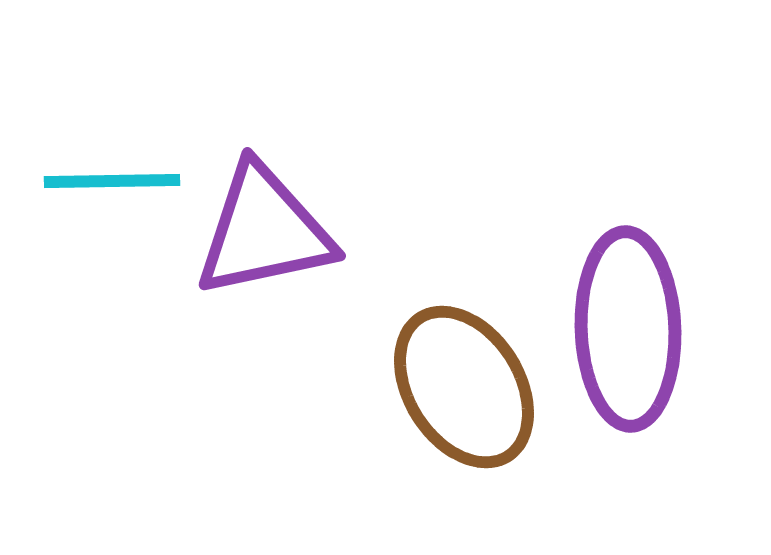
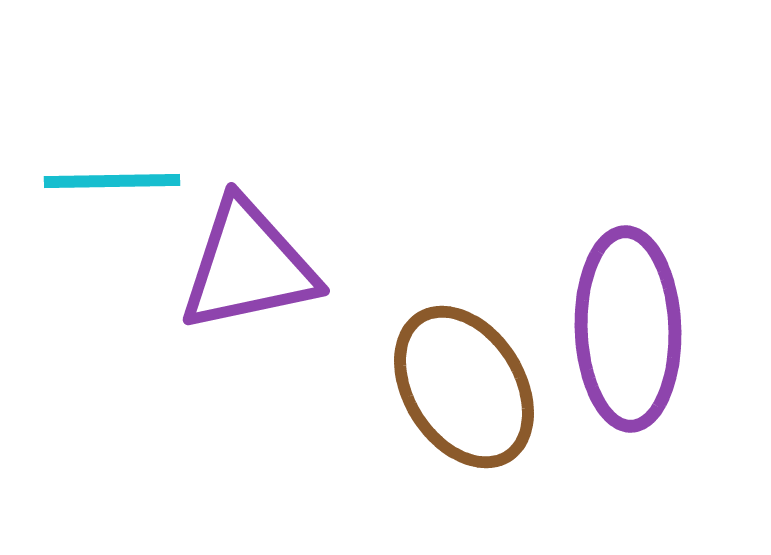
purple triangle: moved 16 px left, 35 px down
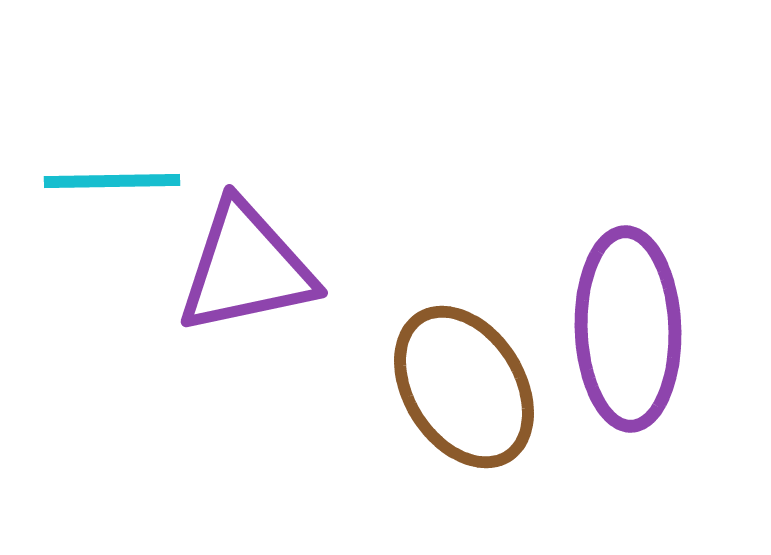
purple triangle: moved 2 px left, 2 px down
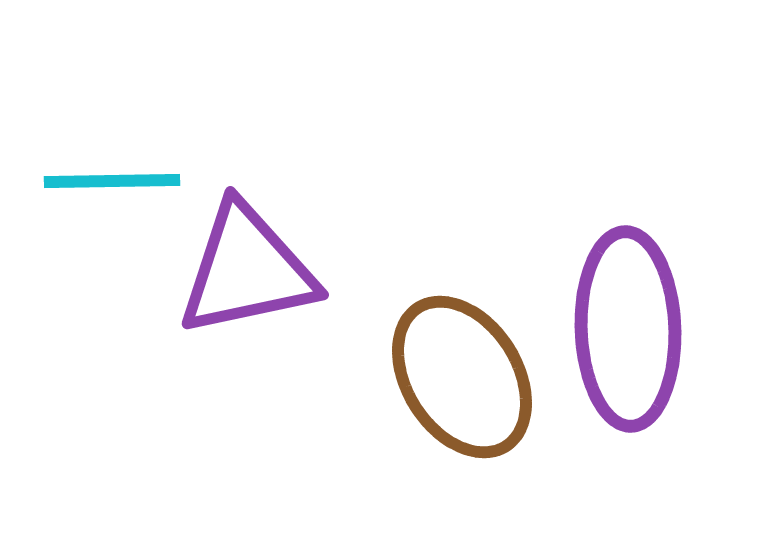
purple triangle: moved 1 px right, 2 px down
brown ellipse: moved 2 px left, 10 px up
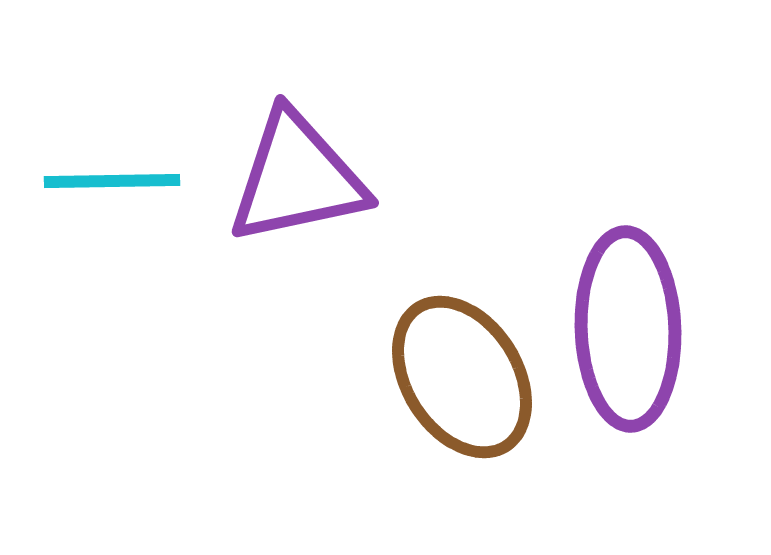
purple triangle: moved 50 px right, 92 px up
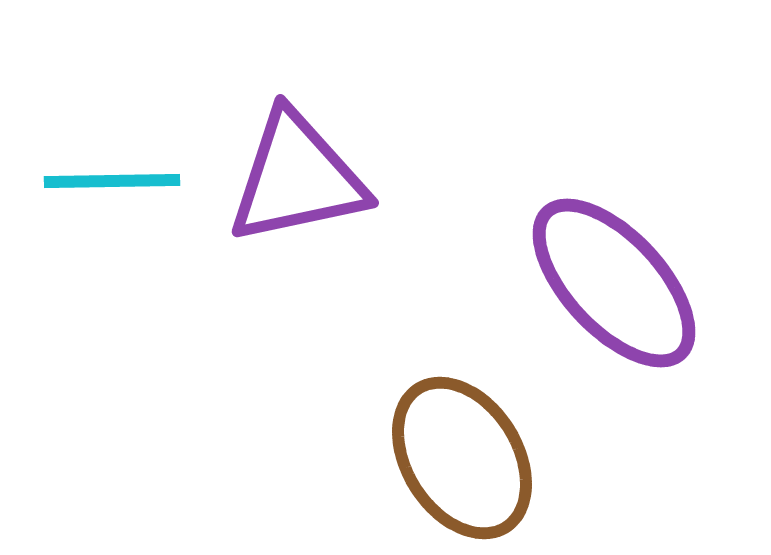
purple ellipse: moved 14 px left, 46 px up; rotated 41 degrees counterclockwise
brown ellipse: moved 81 px down
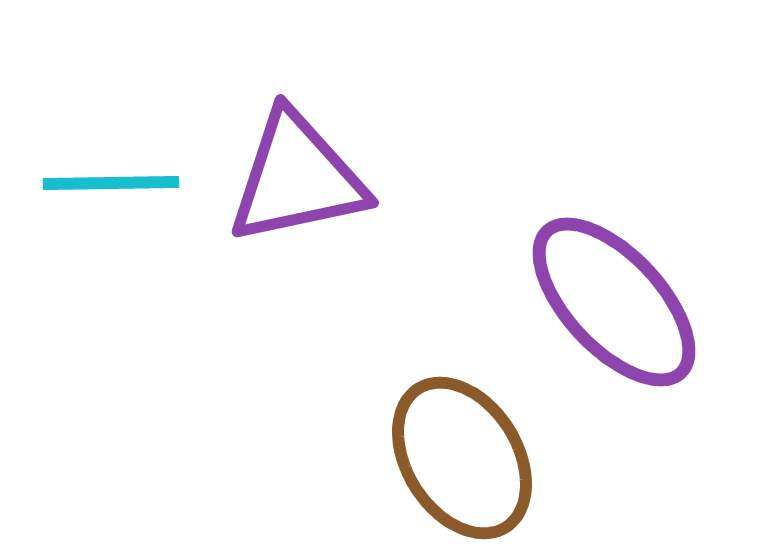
cyan line: moved 1 px left, 2 px down
purple ellipse: moved 19 px down
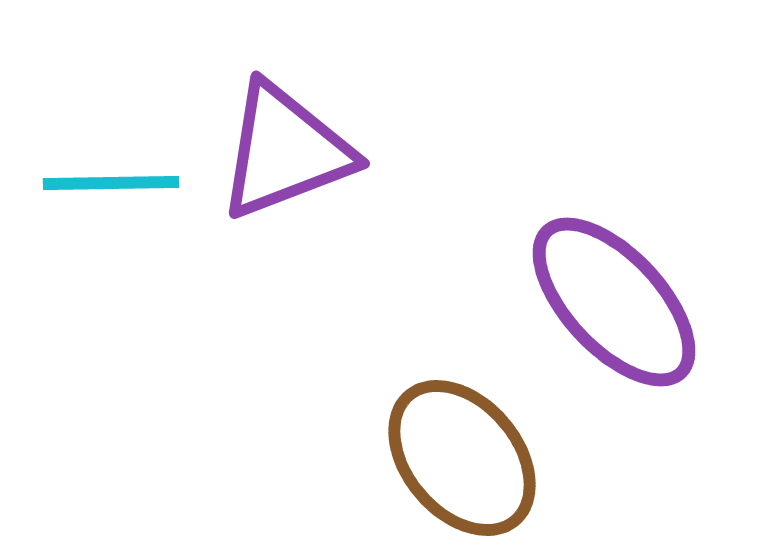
purple triangle: moved 12 px left, 27 px up; rotated 9 degrees counterclockwise
brown ellipse: rotated 8 degrees counterclockwise
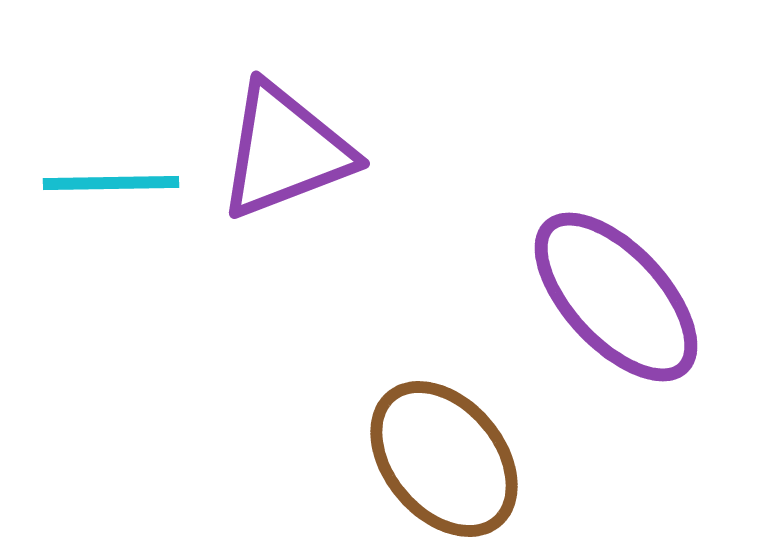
purple ellipse: moved 2 px right, 5 px up
brown ellipse: moved 18 px left, 1 px down
